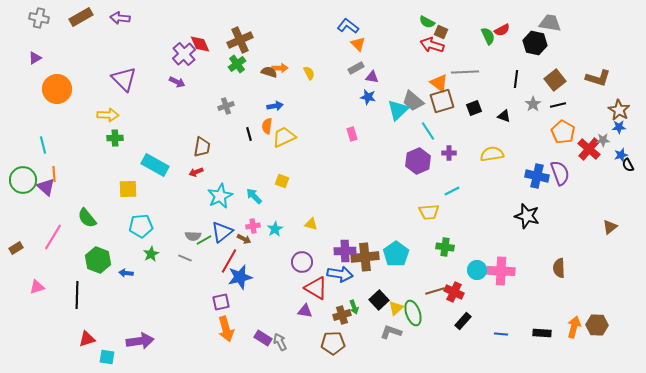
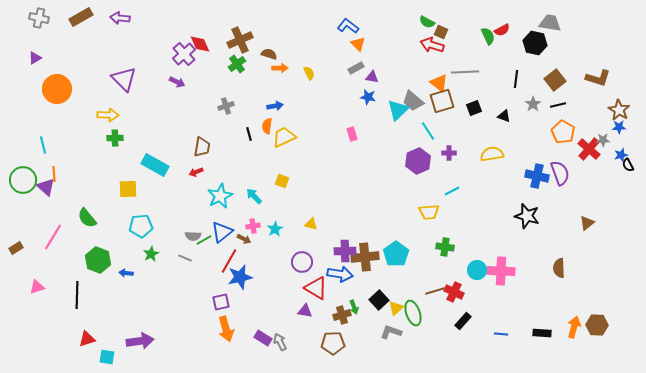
brown semicircle at (269, 72): moved 18 px up
brown triangle at (610, 227): moved 23 px left, 4 px up
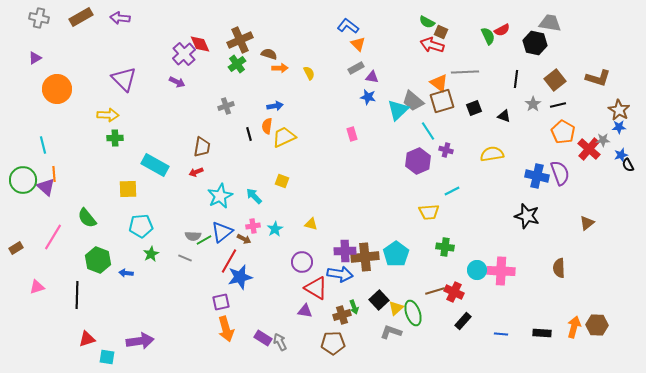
purple cross at (449, 153): moved 3 px left, 3 px up; rotated 16 degrees clockwise
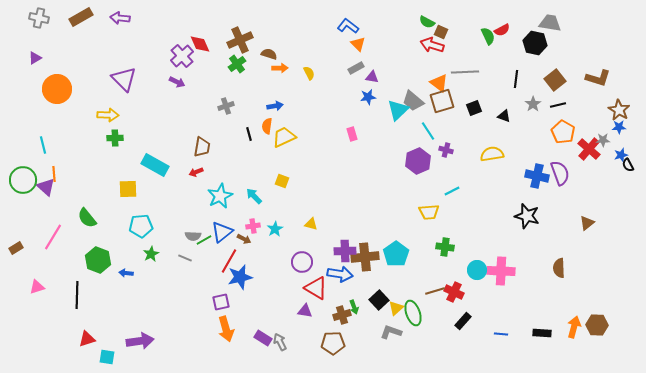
purple cross at (184, 54): moved 2 px left, 2 px down
blue star at (368, 97): rotated 21 degrees counterclockwise
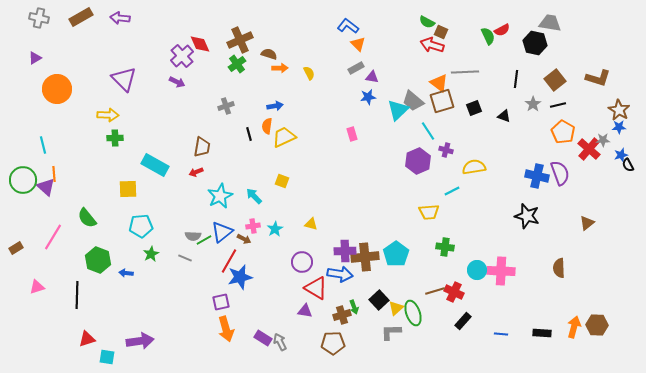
yellow semicircle at (492, 154): moved 18 px left, 13 px down
gray L-shape at (391, 332): rotated 20 degrees counterclockwise
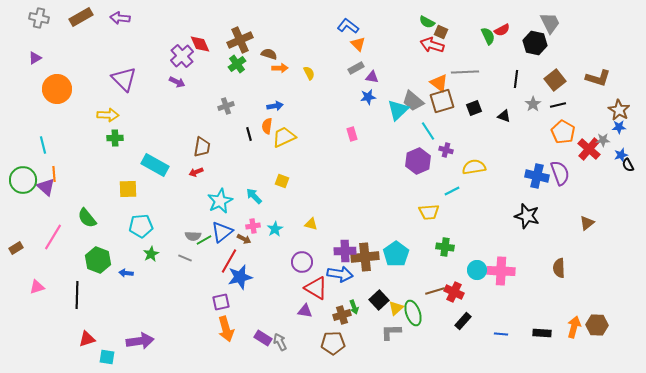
gray trapezoid at (550, 23): rotated 55 degrees clockwise
cyan star at (220, 196): moved 5 px down
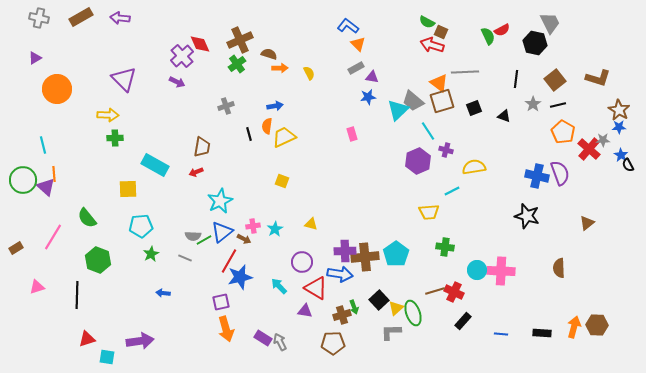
blue star at (621, 155): rotated 24 degrees counterclockwise
cyan arrow at (254, 196): moved 25 px right, 90 px down
blue arrow at (126, 273): moved 37 px right, 20 px down
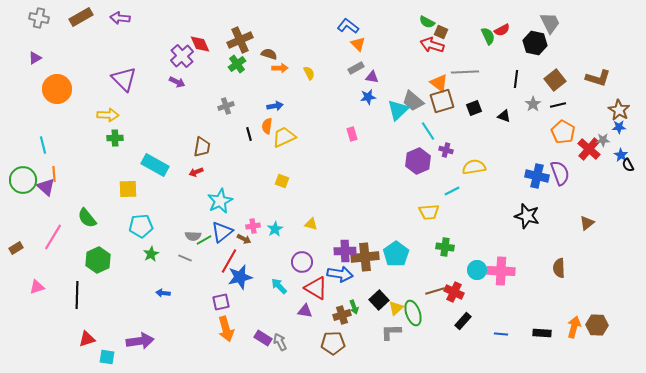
green hexagon at (98, 260): rotated 15 degrees clockwise
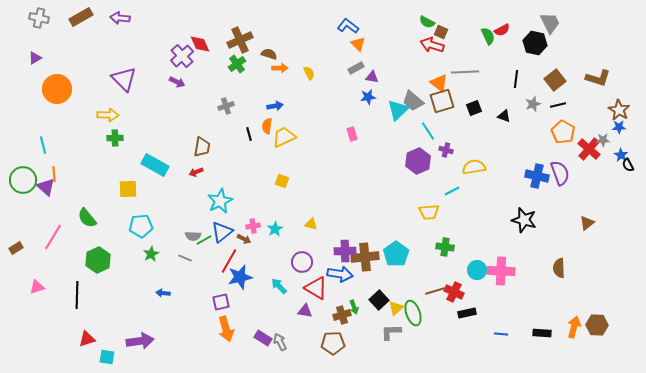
gray star at (533, 104): rotated 14 degrees clockwise
black star at (527, 216): moved 3 px left, 4 px down
black rectangle at (463, 321): moved 4 px right, 8 px up; rotated 36 degrees clockwise
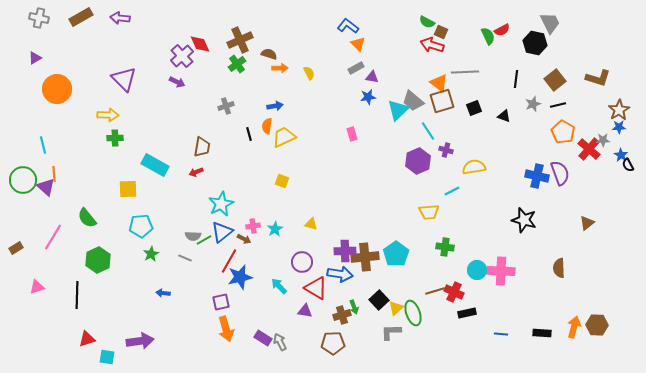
brown star at (619, 110): rotated 10 degrees clockwise
cyan star at (220, 201): moved 1 px right, 3 px down
